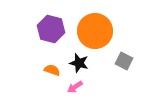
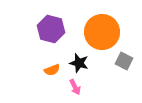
orange circle: moved 7 px right, 1 px down
orange semicircle: rotated 140 degrees clockwise
pink arrow: rotated 84 degrees counterclockwise
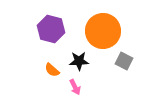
orange circle: moved 1 px right, 1 px up
black star: moved 2 px up; rotated 18 degrees counterclockwise
orange semicircle: rotated 63 degrees clockwise
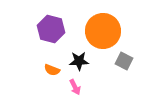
orange semicircle: rotated 21 degrees counterclockwise
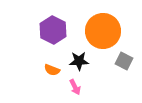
purple hexagon: moved 2 px right, 1 px down; rotated 12 degrees clockwise
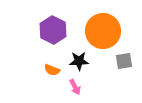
gray square: rotated 36 degrees counterclockwise
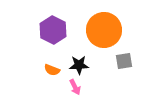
orange circle: moved 1 px right, 1 px up
black star: moved 4 px down
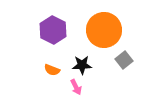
gray square: moved 1 px up; rotated 30 degrees counterclockwise
black star: moved 3 px right
pink arrow: moved 1 px right
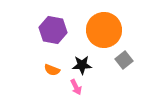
purple hexagon: rotated 16 degrees counterclockwise
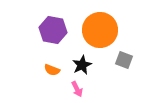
orange circle: moved 4 px left
gray square: rotated 30 degrees counterclockwise
black star: rotated 24 degrees counterclockwise
pink arrow: moved 1 px right, 2 px down
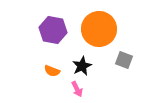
orange circle: moved 1 px left, 1 px up
black star: moved 1 px down
orange semicircle: moved 1 px down
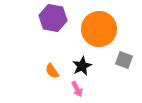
purple hexagon: moved 12 px up
orange semicircle: rotated 35 degrees clockwise
